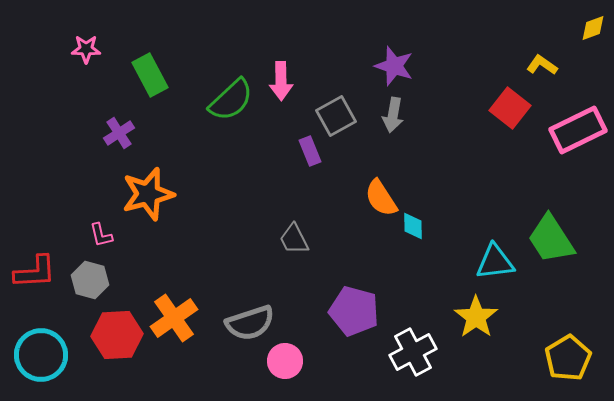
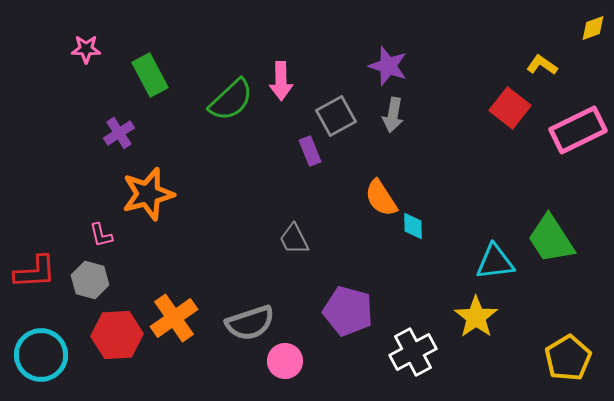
purple star: moved 6 px left
purple pentagon: moved 6 px left
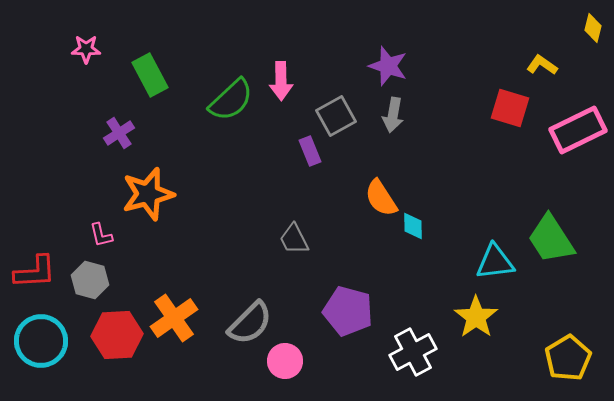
yellow diamond: rotated 56 degrees counterclockwise
red square: rotated 21 degrees counterclockwise
gray semicircle: rotated 27 degrees counterclockwise
cyan circle: moved 14 px up
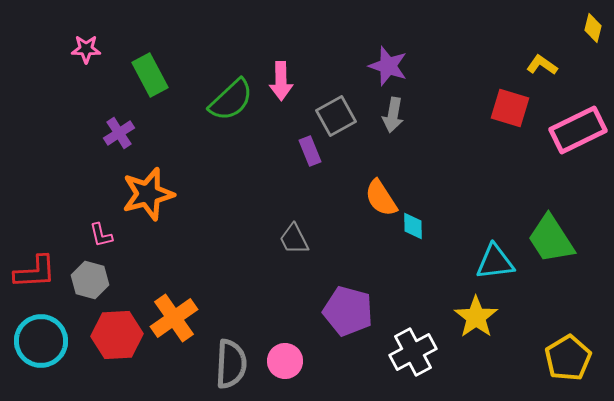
gray semicircle: moved 19 px left, 41 px down; rotated 42 degrees counterclockwise
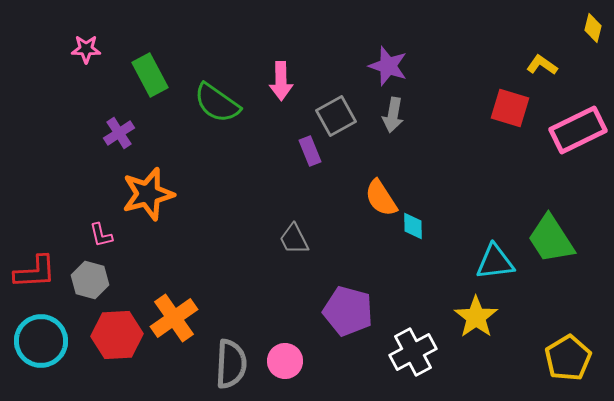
green semicircle: moved 14 px left, 3 px down; rotated 78 degrees clockwise
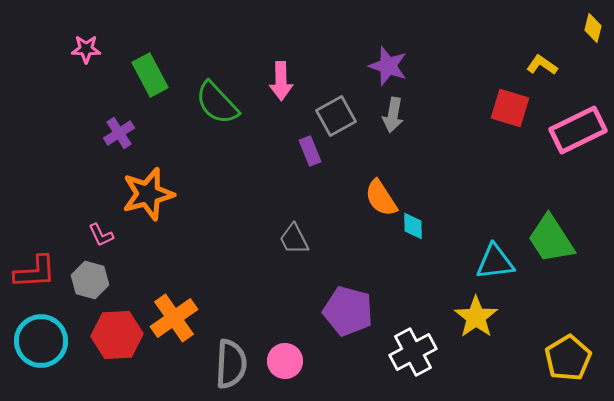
green semicircle: rotated 12 degrees clockwise
pink L-shape: rotated 12 degrees counterclockwise
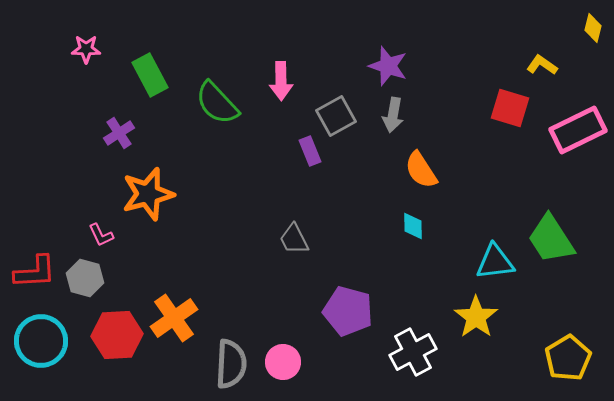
orange semicircle: moved 40 px right, 28 px up
gray hexagon: moved 5 px left, 2 px up
pink circle: moved 2 px left, 1 px down
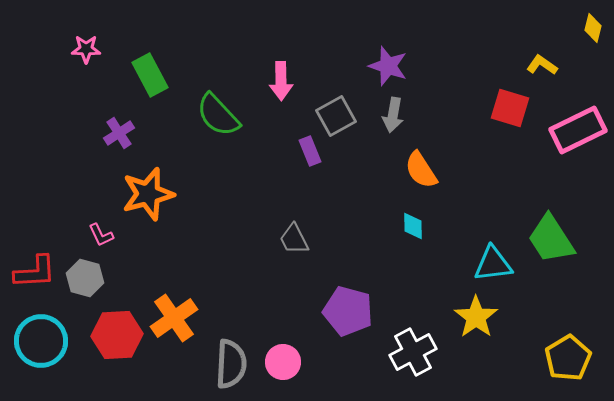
green semicircle: moved 1 px right, 12 px down
cyan triangle: moved 2 px left, 2 px down
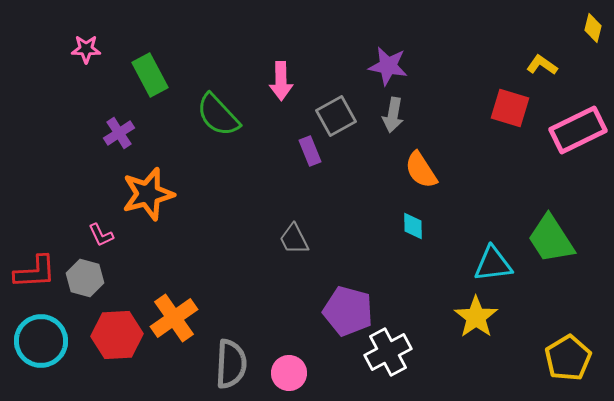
purple star: rotated 9 degrees counterclockwise
white cross: moved 25 px left
pink circle: moved 6 px right, 11 px down
